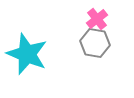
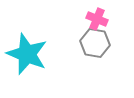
pink cross: rotated 30 degrees counterclockwise
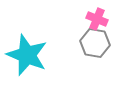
cyan star: moved 1 px down
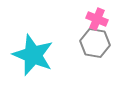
cyan star: moved 6 px right
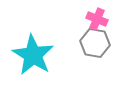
cyan star: rotated 9 degrees clockwise
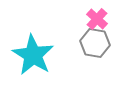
pink cross: rotated 20 degrees clockwise
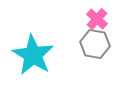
gray hexagon: moved 1 px down
